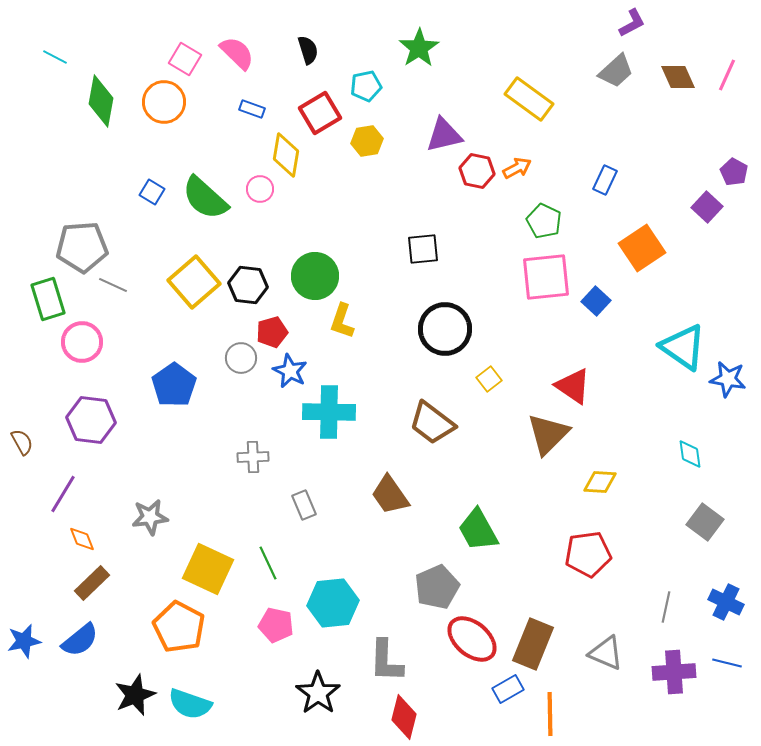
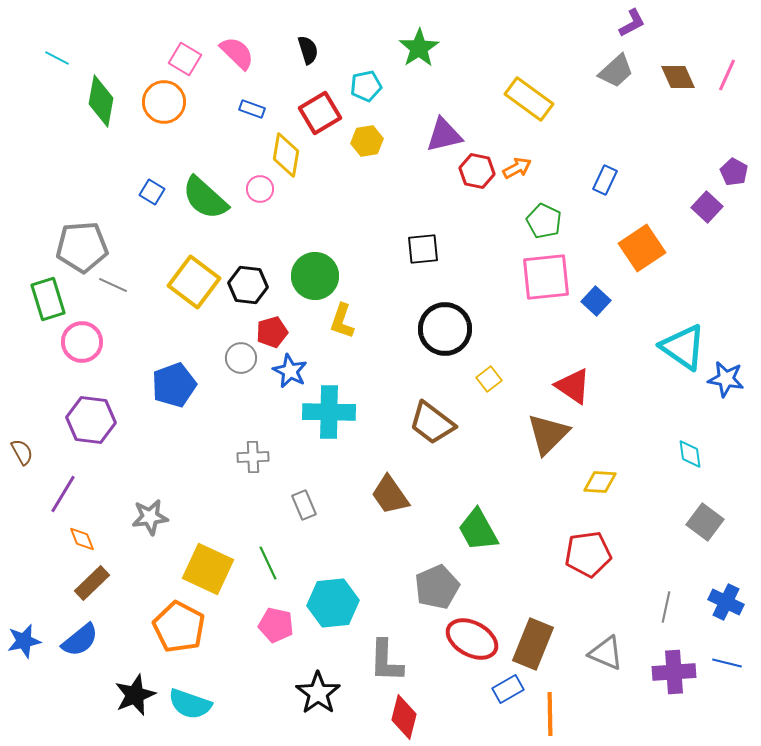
cyan line at (55, 57): moved 2 px right, 1 px down
yellow square at (194, 282): rotated 12 degrees counterclockwise
blue star at (728, 379): moved 2 px left
blue pentagon at (174, 385): rotated 15 degrees clockwise
brown semicircle at (22, 442): moved 10 px down
red ellipse at (472, 639): rotated 12 degrees counterclockwise
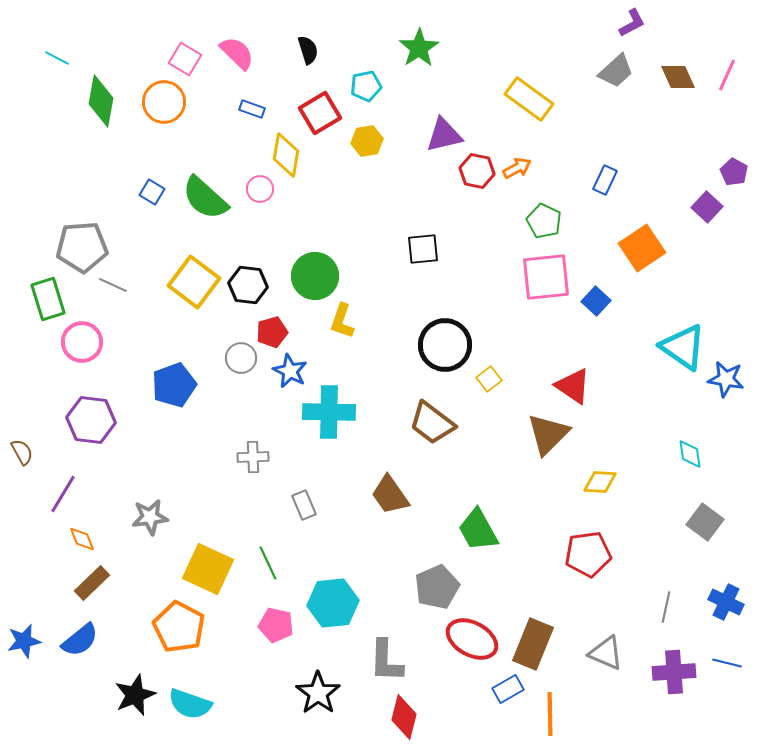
black circle at (445, 329): moved 16 px down
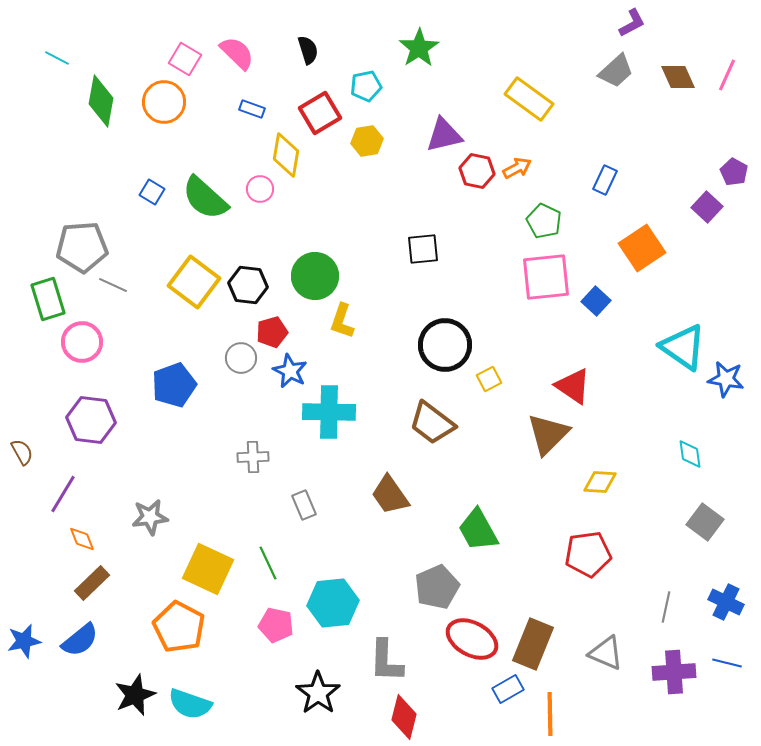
yellow square at (489, 379): rotated 10 degrees clockwise
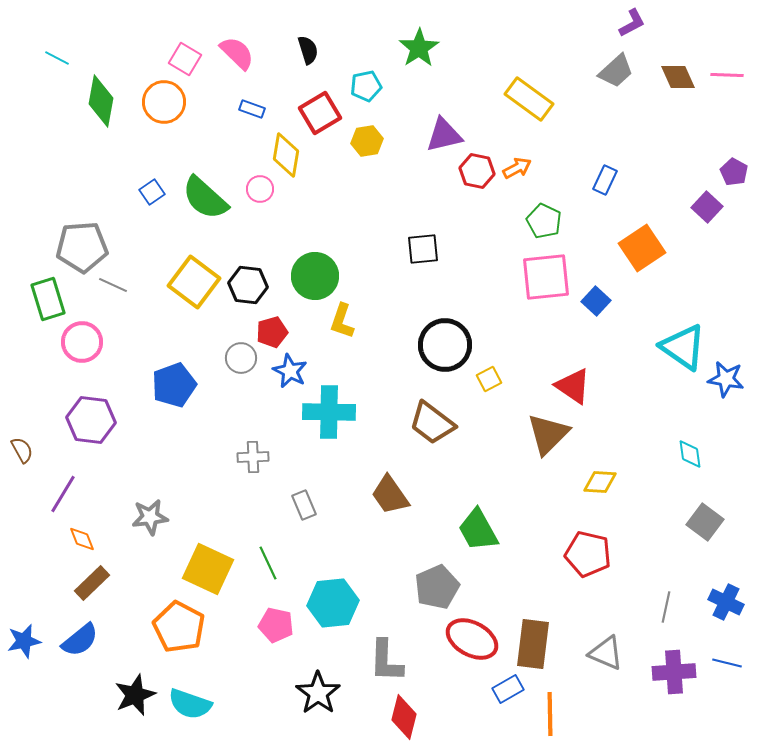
pink line at (727, 75): rotated 68 degrees clockwise
blue square at (152, 192): rotated 25 degrees clockwise
brown semicircle at (22, 452): moved 2 px up
red pentagon at (588, 554): rotated 21 degrees clockwise
brown rectangle at (533, 644): rotated 15 degrees counterclockwise
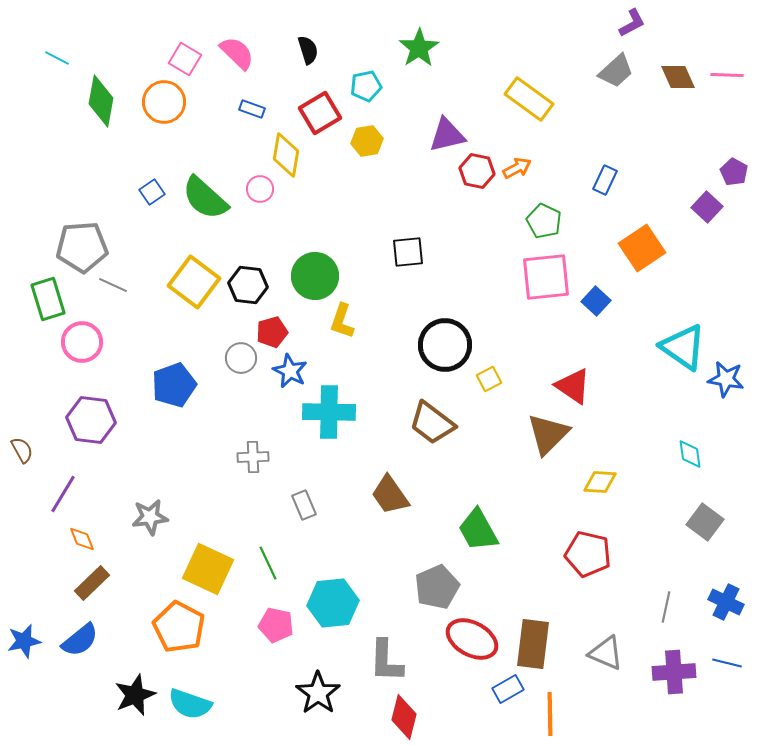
purple triangle at (444, 135): moved 3 px right
black square at (423, 249): moved 15 px left, 3 px down
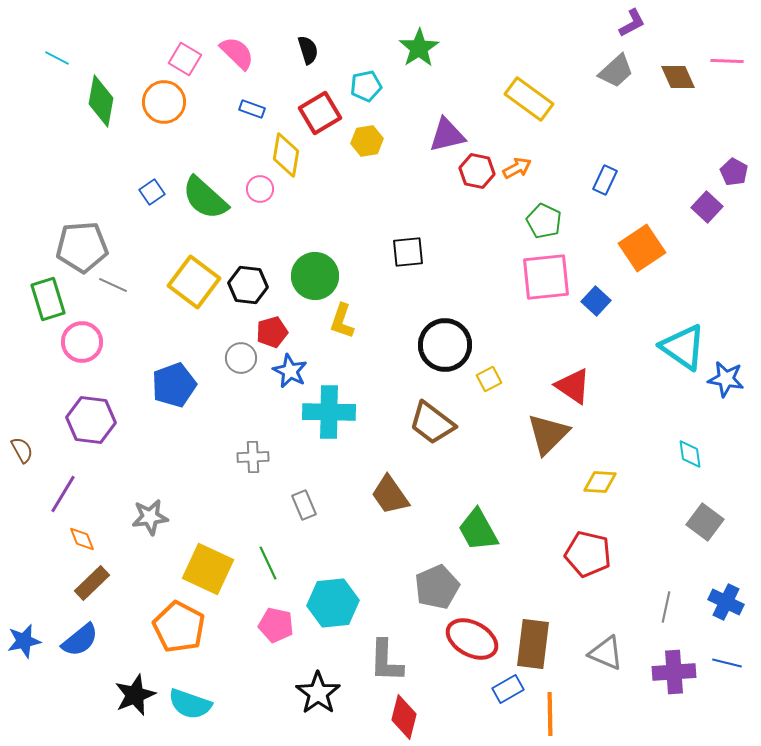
pink line at (727, 75): moved 14 px up
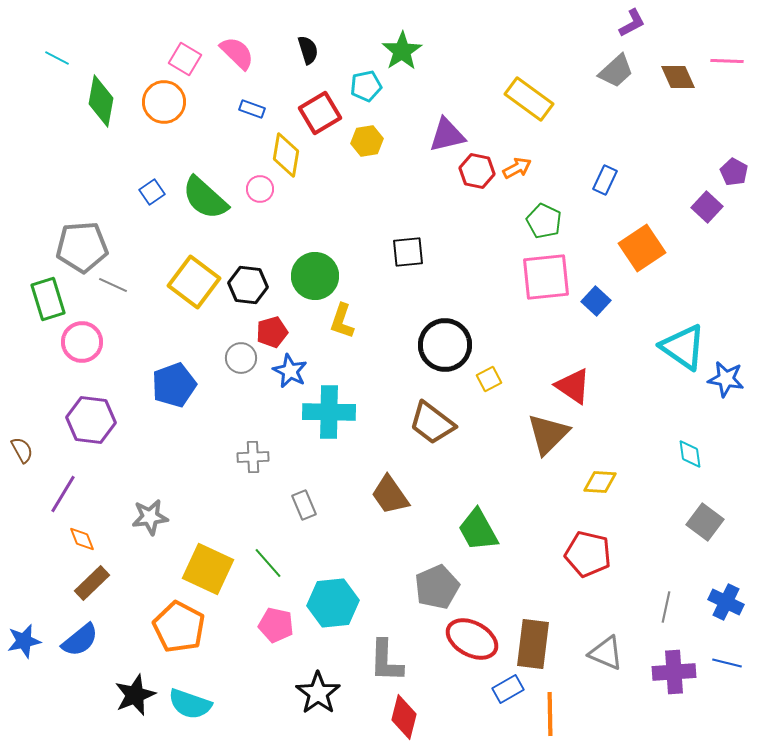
green star at (419, 48): moved 17 px left, 3 px down
green line at (268, 563): rotated 16 degrees counterclockwise
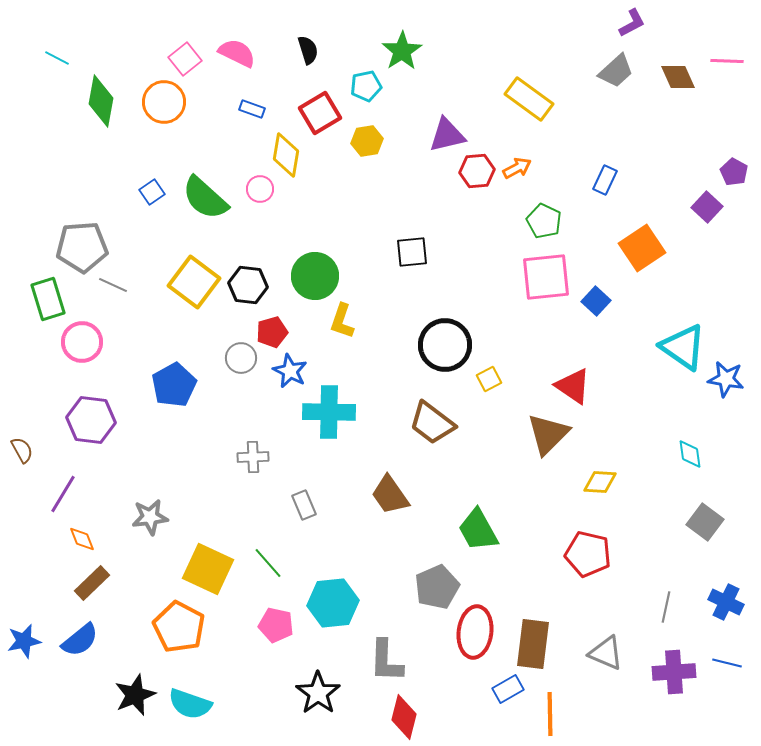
pink semicircle at (237, 53): rotated 18 degrees counterclockwise
pink square at (185, 59): rotated 20 degrees clockwise
red hexagon at (477, 171): rotated 16 degrees counterclockwise
black square at (408, 252): moved 4 px right
blue pentagon at (174, 385): rotated 9 degrees counterclockwise
red ellipse at (472, 639): moved 3 px right, 7 px up; rotated 69 degrees clockwise
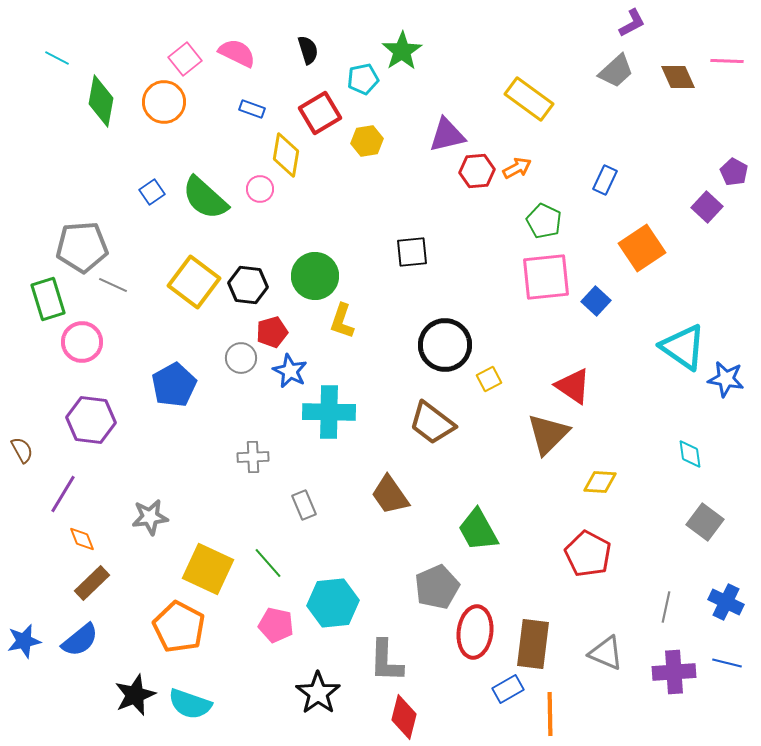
cyan pentagon at (366, 86): moved 3 px left, 7 px up
red pentagon at (588, 554): rotated 15 degrees clockwise
